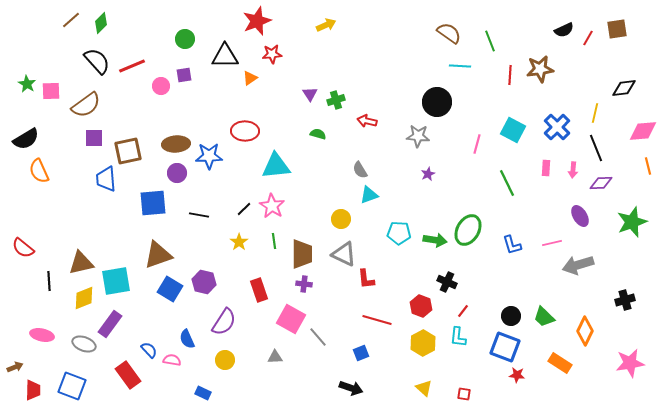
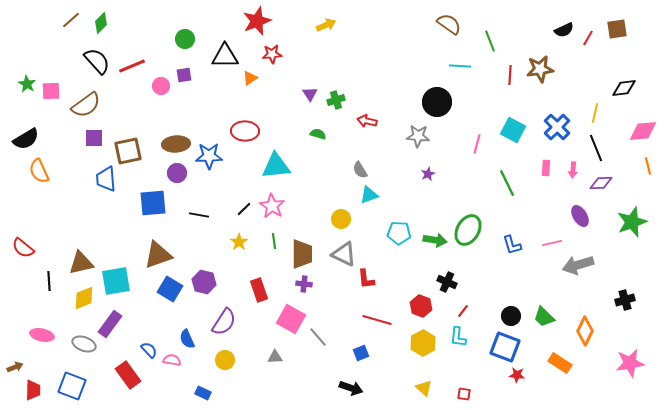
brown semicircle at (449, 33): moved 9 px up
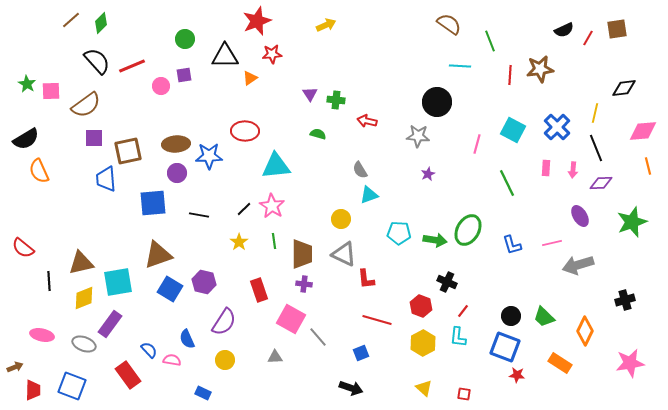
green cross at (336, 100): rotated 24 degrees clockwise
cyan square at (116, 281): moved 2 px right, 1 px down
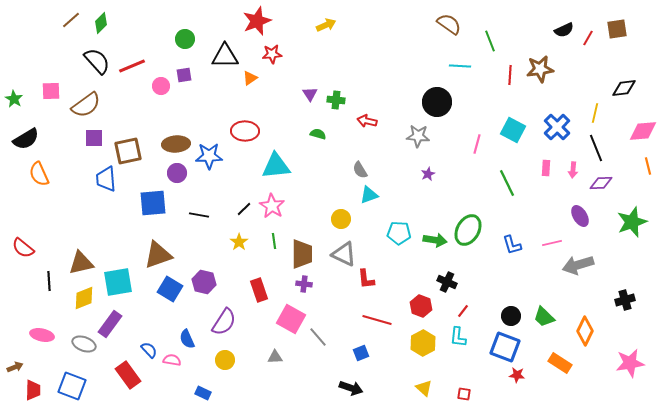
green star at (27, 84): moved 13 px left, 15 px down
orange semicircle at (39, 171): moved 3 px down
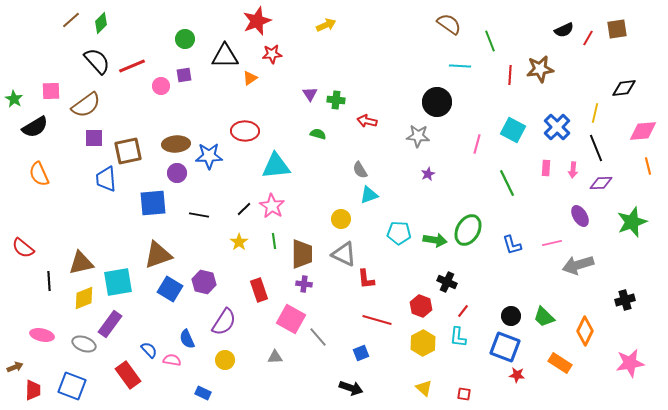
black semicircle at (26, 139): moved 9 px right, 12 px up
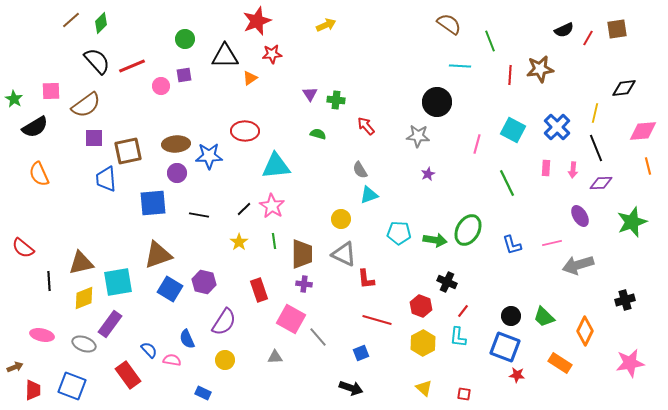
red arrow at (367, 121): moved 1 px left, 5 px down; rotated 36 degrees clockwise
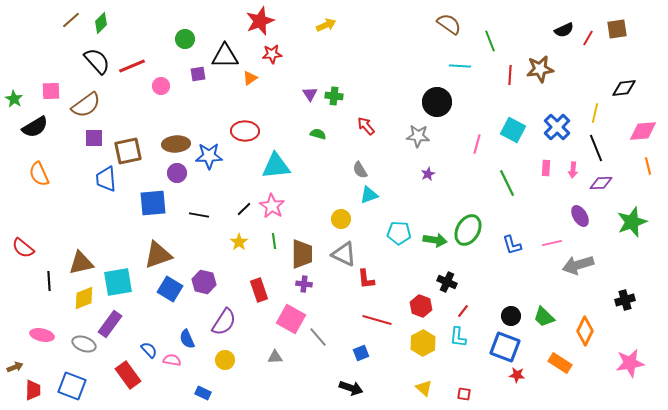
red star at (257, 21): moved 3 px right
purple square at (184, 75): moved 14 px right, 1 px up
green cross at (336, 100): moved 2 px left, 4 px up
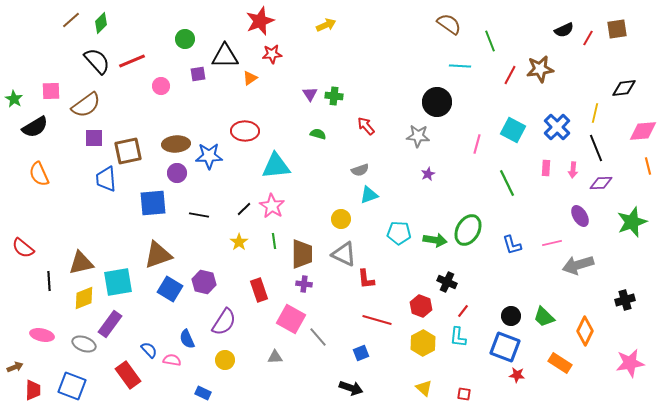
red line at (132, 66): moved 5 px up
red line at (510, 75): rotated 24 degrees clockwise
gray semicircle at (360, 170): rotated 78 degrees counterclockwise
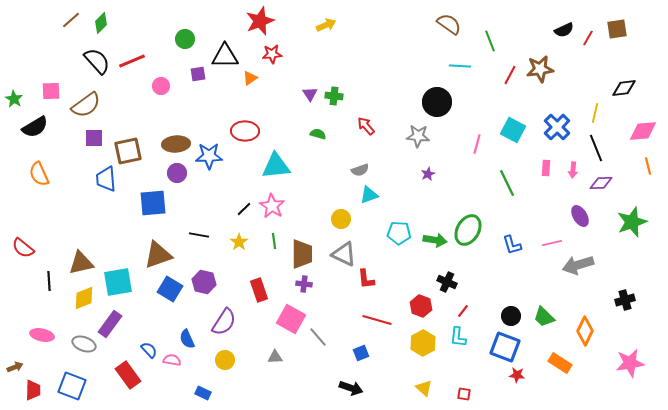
black line at (199, 215): moved 20 px down
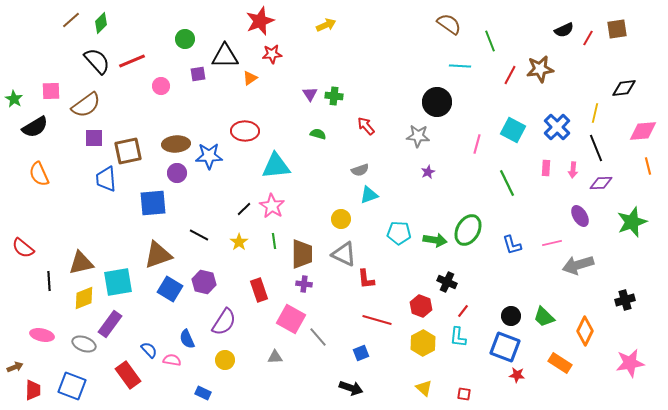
purple star at (428, 174): moved 2 px up
black line at (199, 235): rotated 18 degrees clockwise
